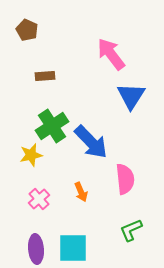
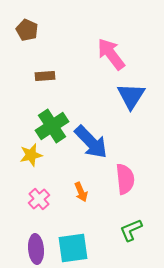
cyan square: rotated 8 degrees counterclockwise
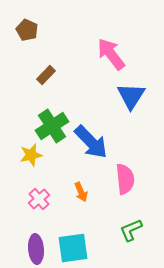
brown rectangle: moved 1 px right, 1 px up; rotated 42 degrees counterclockwise
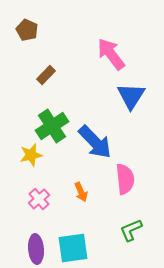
blue arrow: moved 4 px right
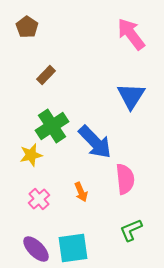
brown pentagon: moved 3 px up; rotated 10 degrees clockwise
pink arrow: moved 20 px right, 20 px up
purple ellipse: rotated 40 degrees counterclockwise
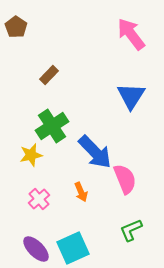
brown pentagon: moved 11 px left
brown rectangle: moved 3 px right
blue arrow: moved 10 px down
pink semicircle: rotated 16 degrees counterclockwise
cyan square: rotated 16 degrees counterclockwise
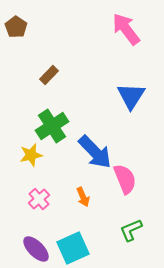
pink arrow: moved 5 px left, 5 px up
orange arrow: moved 2 px right, 5 px down
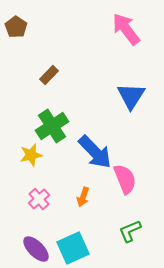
orange arrow: rotated 42 degrees clockwise
green L-shape: moved 1 px left, 1 px down
